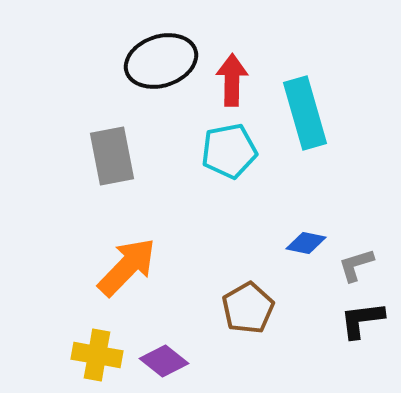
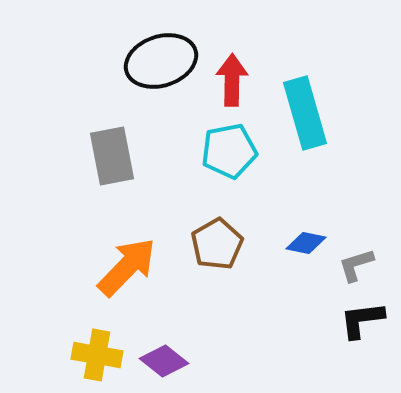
brown pentagon: moved 31 px left, 64 px up
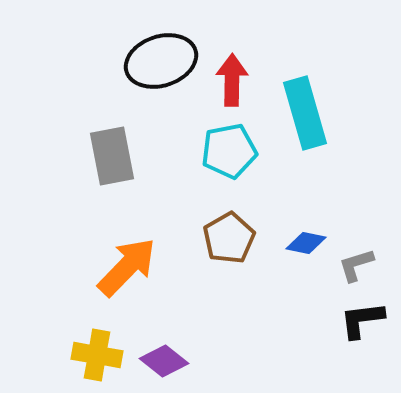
brown pentagon: moved 12 px right, 6 px up
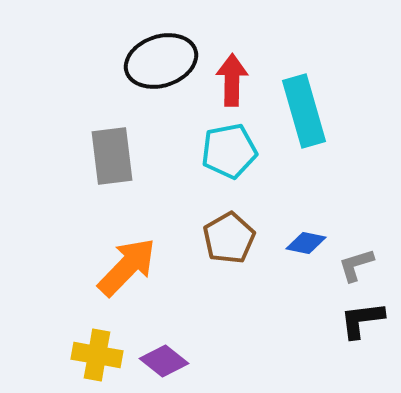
cyan rectangle: moved 1 px left, 2 px up
gray rectangle: rotated 4 degrees clockwise
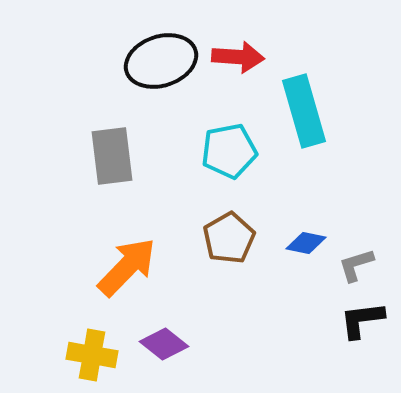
red arrow: moved 6 px right, 23 px up; rotated 93 degrees clockwise
yellow cross: moved 5 px left
purple diamond: moved 17 px up
